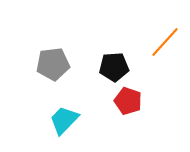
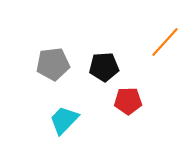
black pentagon: moved 10 px left
red pentagon: rotated 20 degrees counterclockwise
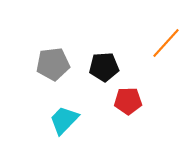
orange line: moved 1 px right, 1 px down
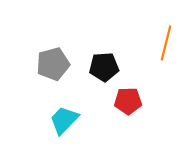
orange line: rotated 28 degrees counterclockwise
gray pentagon: rotated 8 degrees counterclockwise
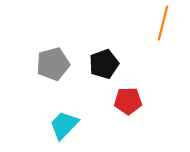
orange line: moved 3 px left, 20 px up
black pentagon: moved 3 px up; rotated 16 degrees counterclockwise
cyan trapezoid: moved 5 px down
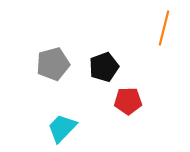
orange line: moved 1 px right, 5 px down
black pentagon: moved 3 px down
cyan trapezoid: moved 2 px left, 3 px down
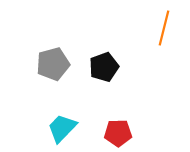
red pentagon: moved 10 px left, 32 px down
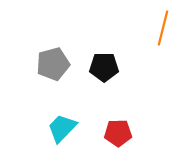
orange line: moved 1 px left
black pentagon: rotated 20 degrees clockwise
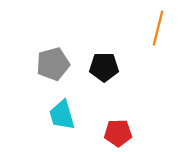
orange line: moved 5 px left
cyan trapezoid: moved 13 px up; rotated 60 degrees counterclockwise
